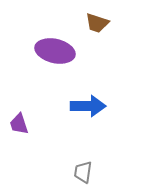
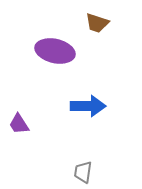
purple trapezoid: rotated 15 degrees counterclockwise
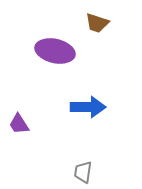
blue arrow: moved 1 px down
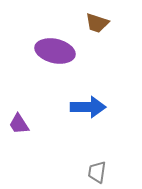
gray trapezoid: moved 14 px right
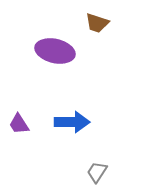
blue arrow: moved 16 px left, 15 px down
gray trapezoid: rotated 25 degrees clockwise
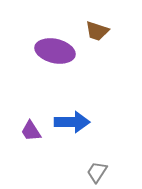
brown trapezoid: moved 8 px down
purple trapezoid: moved 12 px right, 7 px down
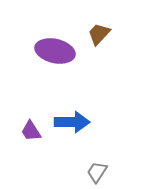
brown trapezoid: moved 2 px right, 3 px down; rotated 115 degrees clockwise
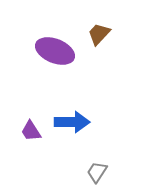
purple ellipse: rotated 9 degrees clockwise
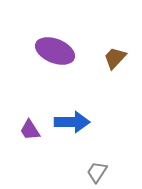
brown trapezoid: moved 16 px right, 24 px down
purple trapezoid: moved 1 px left, 1 px up
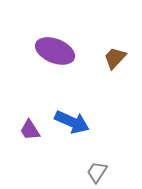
blue arrow: rotated 24 degrees clockwise
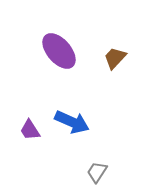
purple ellipse: moved 4 px right; rotated 27 degrees clockwise
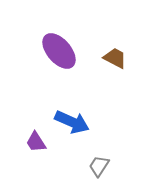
brown trapezoid: rotated 75 degrees clockwise
purple trapezoid: moved 6 px right, 12 px down
gray trapezoid: moved 2 px right, 6 px up
